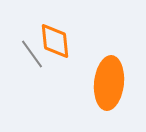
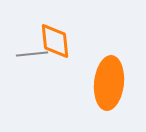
gray line: rotated 60 degrees counterclockwise
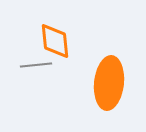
gray line: moved 4 px right, 11 px down
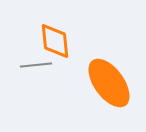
orange ellipse: rotated 42 degrees counterclockwise
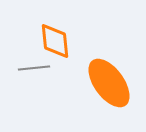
gray line: moved 2 px left, 3 px down
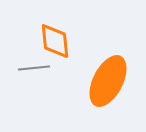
orange ellipse: moved 1 px left, 2 px up; rotated 63 degrees clockwise
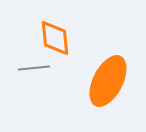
orange diamond: moved 3 px up
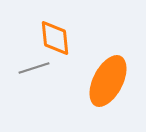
gray line: rotated 12 degrees counterclockwise
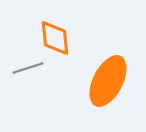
gray line: moved 6 px left
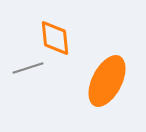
orange ellipse: moved 1 px left
